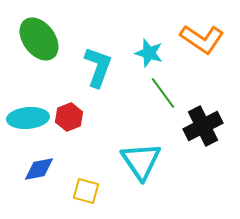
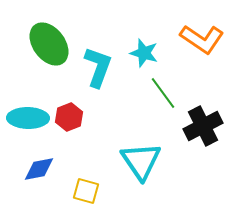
green ellipse: moved 10 px right, 5 px down
cyan star: moved 5 px left
cyan ellipse: rotated 6 degrees clockwise
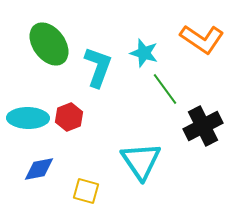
green line: moved 2 px right, 4 px up
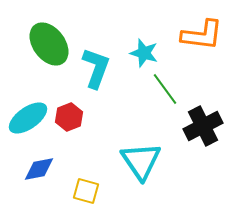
orange L-shape: moved 4 px up; rotated 27 degrees counterclockwise
cyan L-shape: moved 2 px left, 1 px down
cyan ellipse: rotated 36 degrees counterclockwise
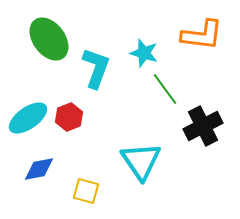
green ellipse: moved 5 px up
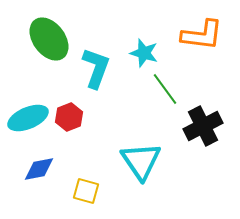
cyan ellipse: rotated 12 degrees clockwise
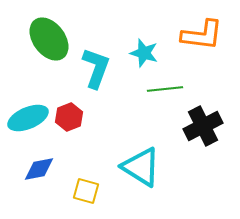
green line: rotated 60 degrees counterclockwise
cyan triangle: moved 6 px down; rotated 24 degrees counterclockwise
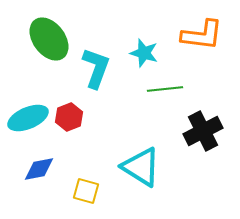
black cross: moved 5 px down
